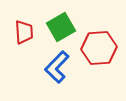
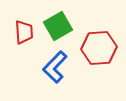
green square: moved 3 px left, 1 px up
blue L-shape: moved 2 px left
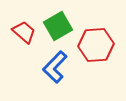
red trapezoid: rotated 45 degrees counterclockwise
red hexagon: moved 3 px left, 3 px up
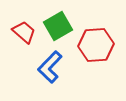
blue L-shape: moved 5 px left
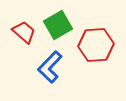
green square: moved 1 px up
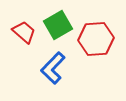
red hexagon: moved 6 px up
blue L-shape: moved 3 px right, 1 px down
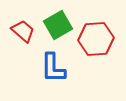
red trapezoid: moved 1 px left, 1 px up
blue L-shape: rotated 44 degrees counterclockwise
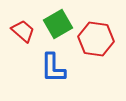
green square: moved 1 px up
red hexagon: rotated 12 degrees clockwise
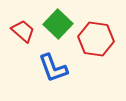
green square: rotated 16 degrees counterclockwise
blue L-shape: rotated 20 degrees counterclockwise
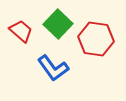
red trapezoid: moved 2 px left
blue L-shape: rotated 16 degrees counterclockwise
